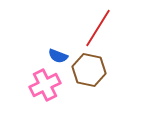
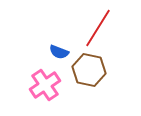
blue semicircle: moved 1 px right, 4 px up
pink cross: rotated 8 degrees counterclockwise
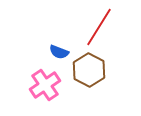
red line: moved 1 px right, 1 px up
brown hexagon: rotated 16 degrees clockwise
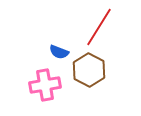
pink cross: rotated 24 degrees clockwise
